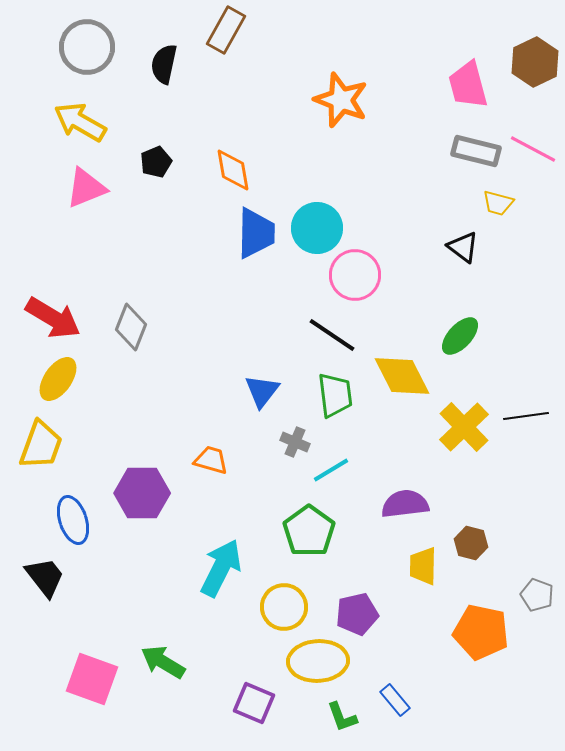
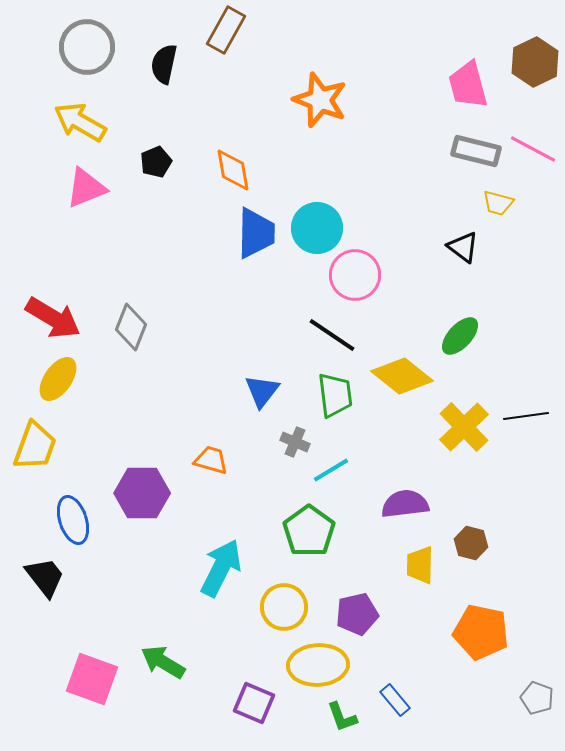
orange star at (341, 100): moved 21 px left
yellow diamond at (402, 376): rotated 24 degrees counterclockwise
yellow trapezoid at (41, 445): moved 6 px left, 1 px down
yellow trapezoid at (423, 566): moved 3 px left, 1 px up
gray pentagon at (537, 595): moved 103 px down
yellow ellipse at (318, 661): moved 4 px down
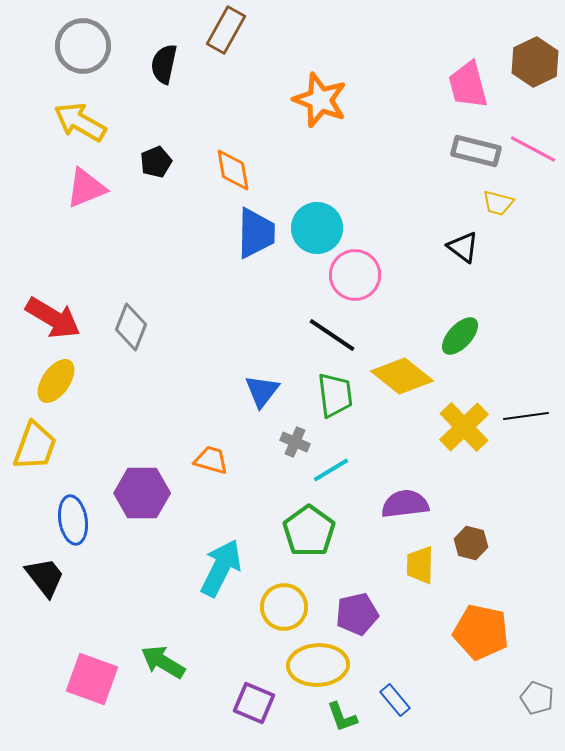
gray circle at (87, 47): moved 4 px left, 1 px up
yellow ellipse at (58, 379): moved 2 px left, 2 px down
blue ellipse at (73, 520): rotated 9 degrees clockwise
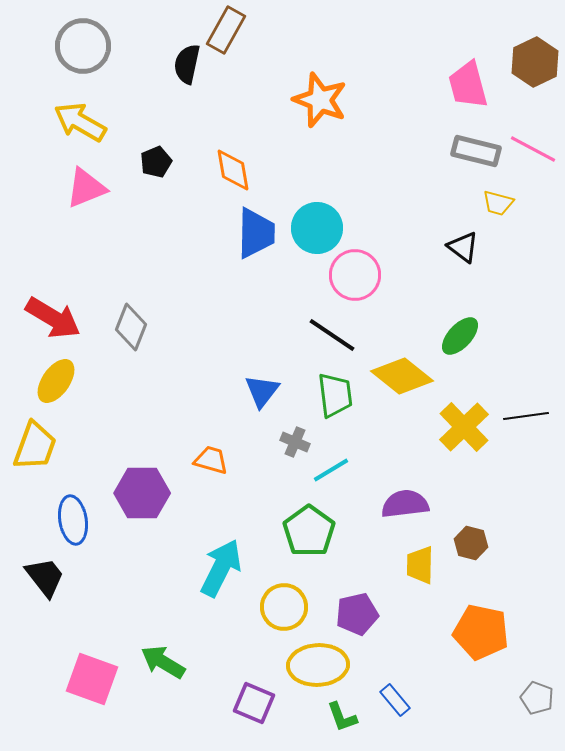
black semicircle at (164, 64): moved 23 px right
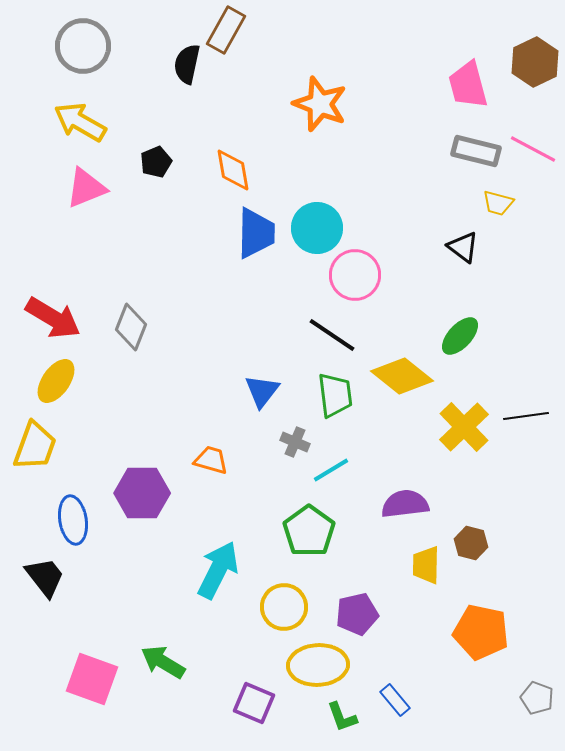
orange star at (320, 100): moved 4 px down
yellow trapezoid at (420, 565): moved 6 px right
cyan arrow at (221, 568): moved 3 px left, 2 px down
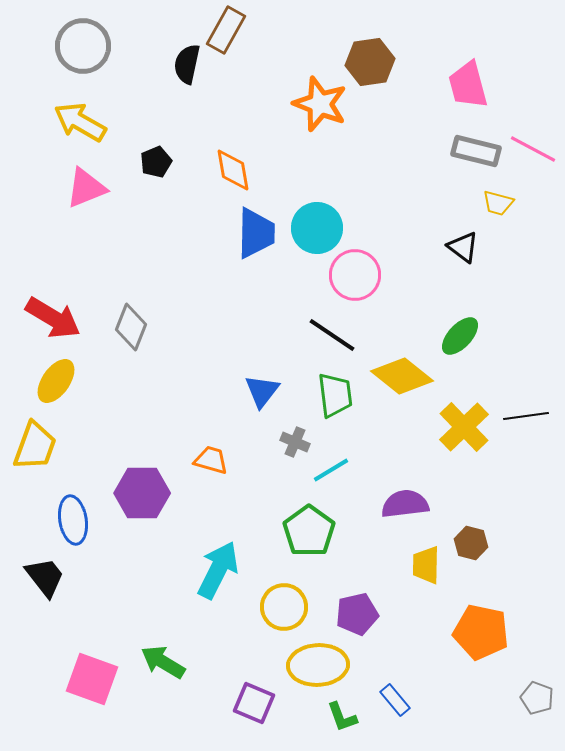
brown hexagon at (535, 62): moved 165 px left; rotated 18 degrees clockwise
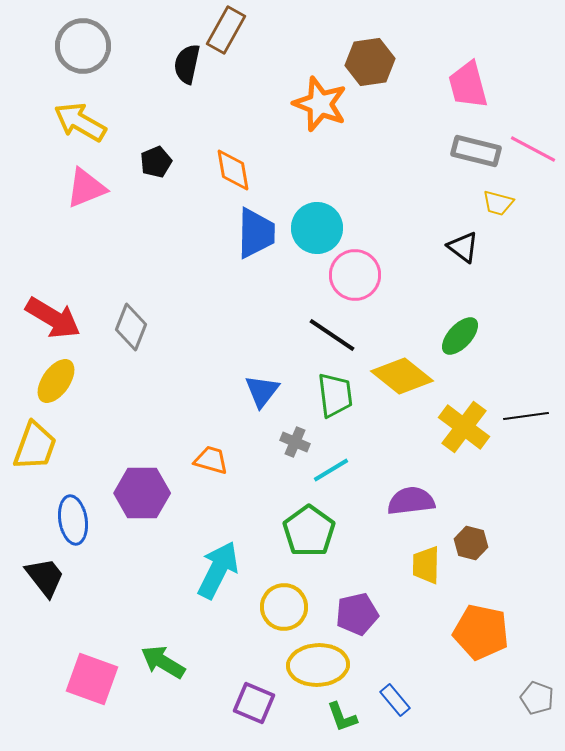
yellow cross at (464, 427): rotated 9 degrees counterclockwise
purple semicircle at (405, 504): moved 6 px right, 3 px up
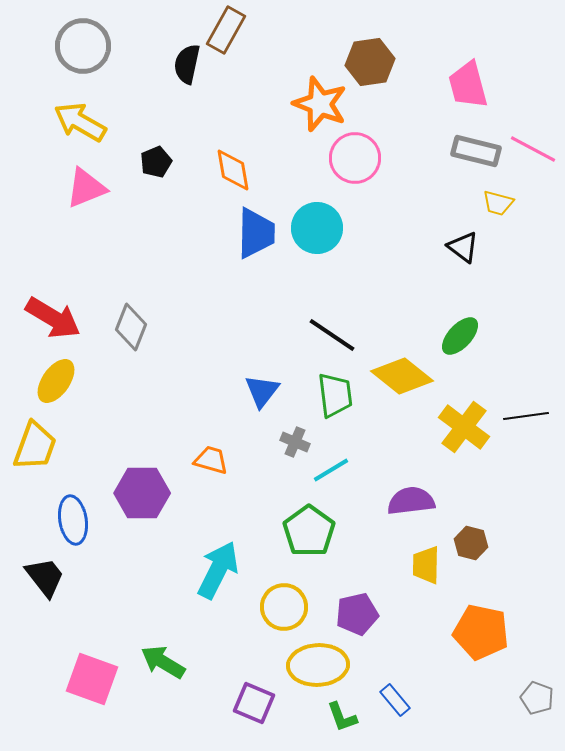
pink circle at (355, 275): moved 117 px up
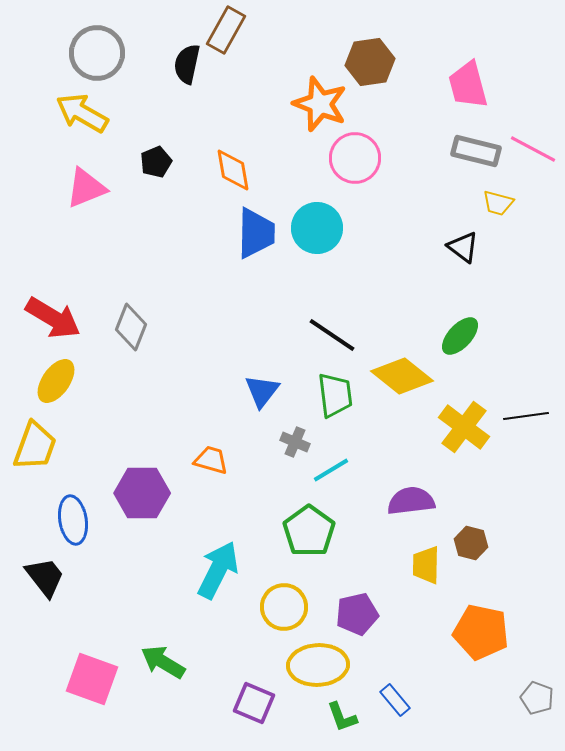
gray circle at (83, 46): moved 14 px right, 7 px down
yellow arrow at (80, 122): moved 2 px right, 9 px up
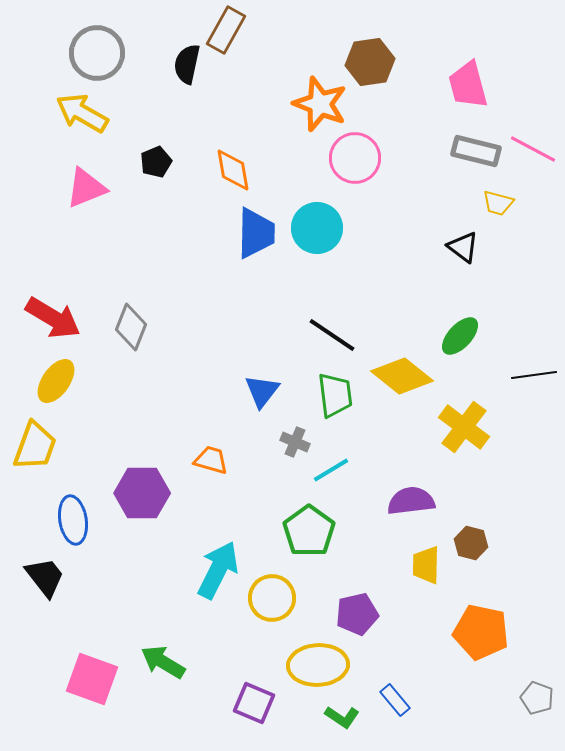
black line at (526, 416): moved 8 px right, 41 px up
yellow circle at (284, 607): moved 12 px left, 9 px up
green L-shape at (342, 717): rotated 36 degrees counterclockwise
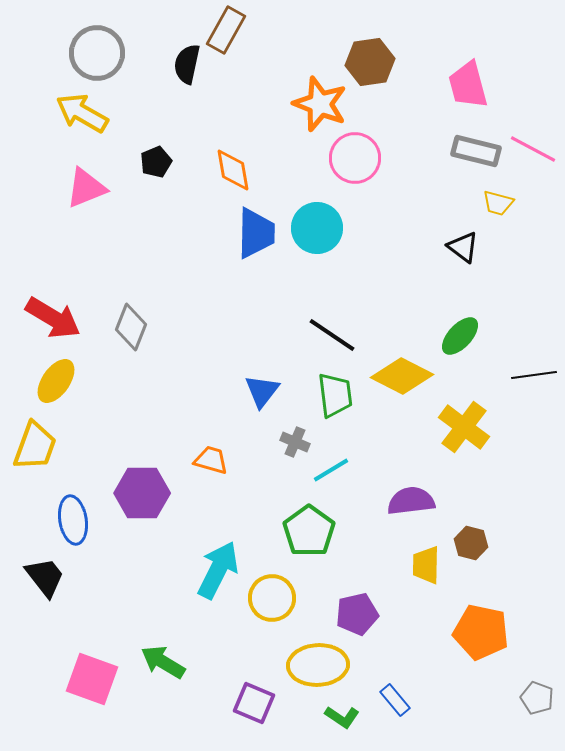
yellow diamond at (402, 376): rotated 12 degrees counterclockwise
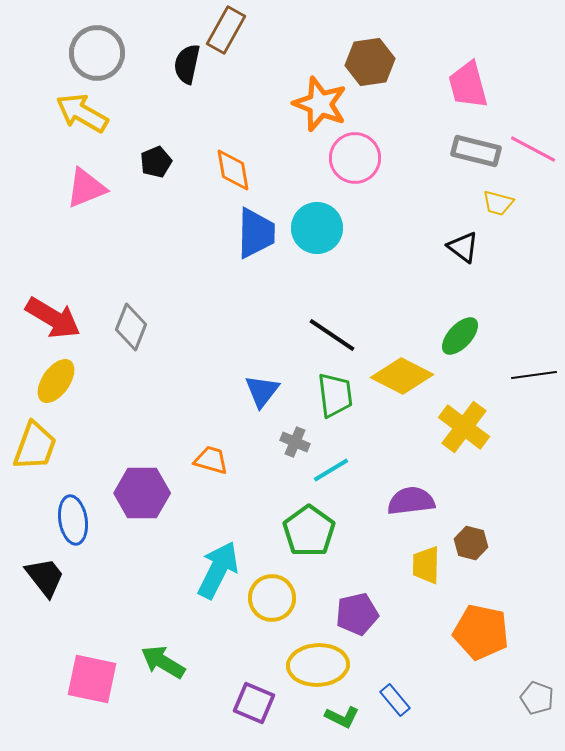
pink square at (92, 679): rotated 8 degrees counterclockwise
green L-shape at (342, 717): rotated 8 degrees counterclockwise
